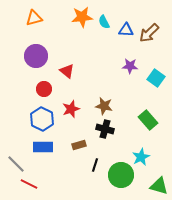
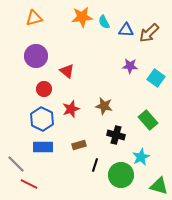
black cross: moved 11 px right, 6 px down
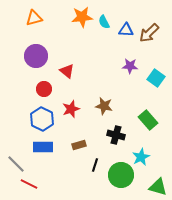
green triangle: moved 1 px left, 1 px down
